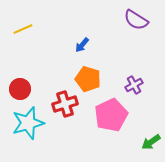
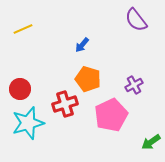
purple semicircle: rotated 20 degrees clockwise
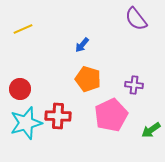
purple semicircle: moved 1 px up
purple cross: rotated 36 degrees clockwise
red cross: moved 7 px left, 12 px down; rotated 20 degrees clockwise
cyan star: moved 2 px left
green arrow: moved 12 px up
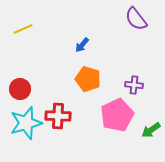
pink pentagon: moved 6 px right
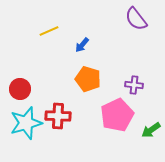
yellow line: moved 26 px right, 2 px down
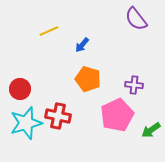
red cross: rotated 10 degrees clockwise
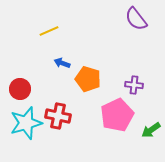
blue arrow: moved 20 px left, 18 px down; rotated 70 degrees clockwise
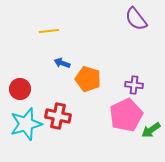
yellow line: rotated 18 degrees clockwise
pink pentagon: moved 9 px right
cyan star: moved 1 px down
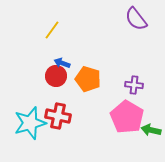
yellow line: moved 3 px right, 1 px up; rotated 48 degrees counterclockwise
red circle: moved 36 px right, 13 px up
pink pentagon: moved 1 px right, 2 px down; rotated 16 degrees counterclockwise
cyan star: moved 4 px right, 1 px up
green arrow: rotated 48 degrees clockwise
